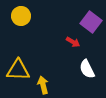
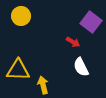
white semicircle: moved 6 px left, 2 px up
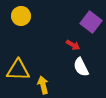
red arrow: moved 3 px down
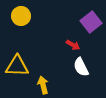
purple square: rotated 15 degrees clockwise
yellow triangle: moved 1 px left, 4 px up
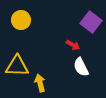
yellow circle: moved 4 px down
purple square: rotated 15 degrees counterclockwise
yellow arrow: moved 3 px left, 2 px up
